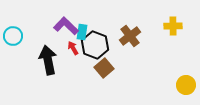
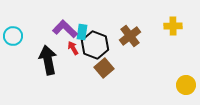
purple L-shape: moved 1 px left, 3 px down
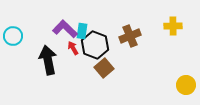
cyan rectangle: moved 1 px up
brown cross: rotated 15 degrees clockwise
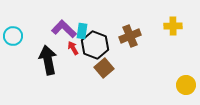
purple L-shape: moved 1 px left
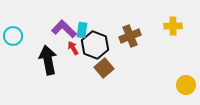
cyan rectangle: moved 1 px up
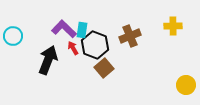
black arrow: rotated 32 degrees clockwise
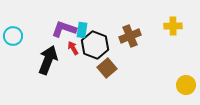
purple L-shape: rotated 25 degrees counterclockwise
brown square: moved 3 px right
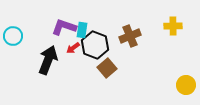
purple L-shape: moved 2 px up
red arrow: rotated 96 degrees counterclockwise
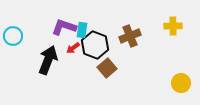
yellow circle: moved 5 px left, 2 px up
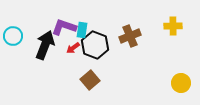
black arrow: moved 3 px left, 15 px up
brown square: moved 17 px left, 12 px down
